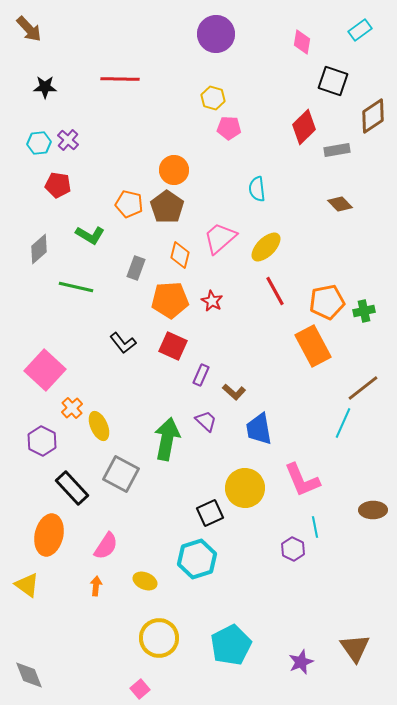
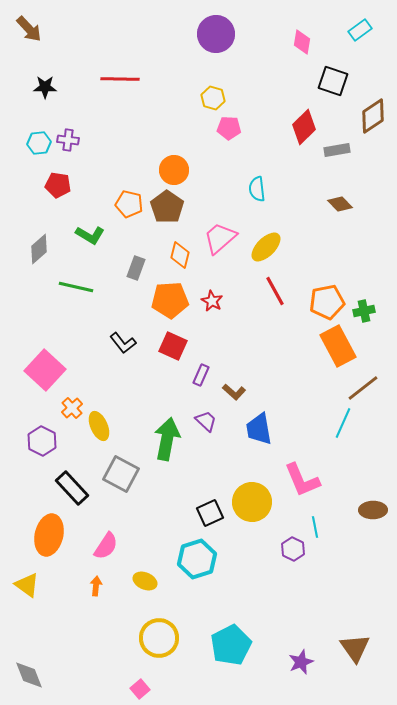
purple cross at (68, 140): rotated 35 degrees counterclockwise
orange rectangle at (313, 346): moved 25 px right
yellow circle at (245, 488): moved 7 px right, 14 px down
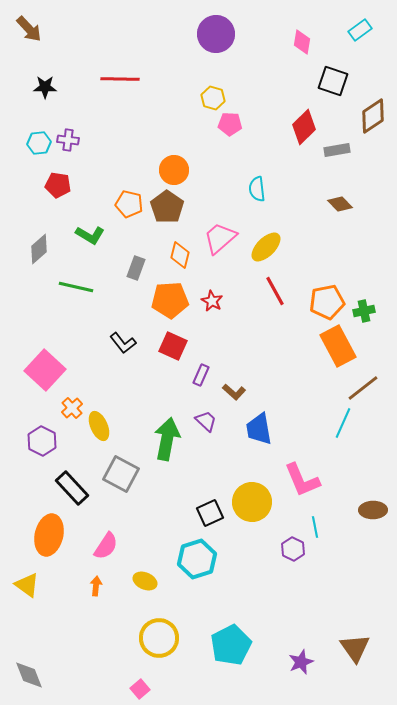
pink pentagon at (229, 128): moved 1 px right, 4 px up
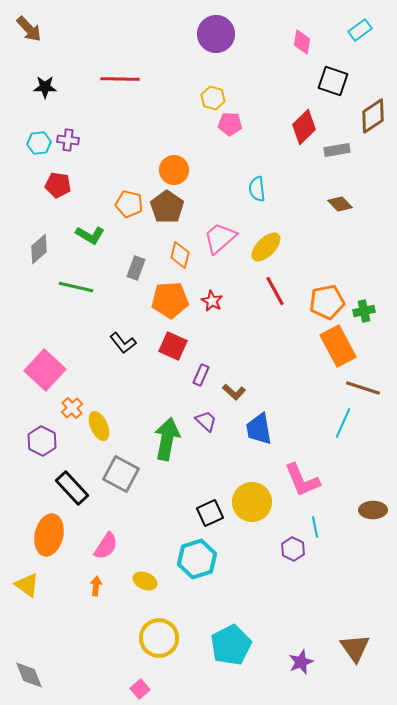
brown line at (363, 388): rotated 56 degrees clockwise
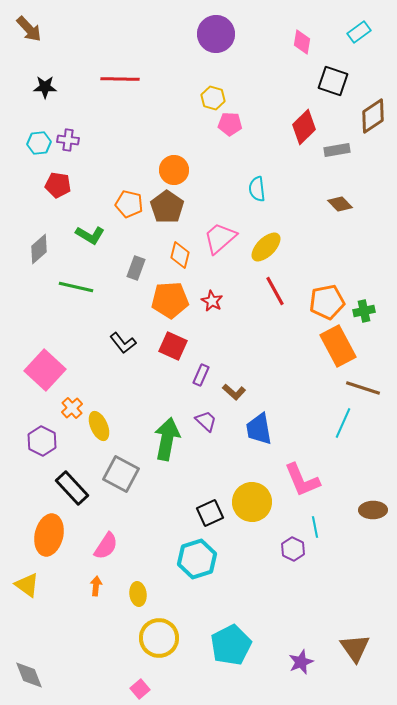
cyan rectangle at (360, 30): moved 1 px left, 2 px down
yellow ellipse at (145, 581): moved 7 px left, 13 px down; rotated 60 degrees clockwise
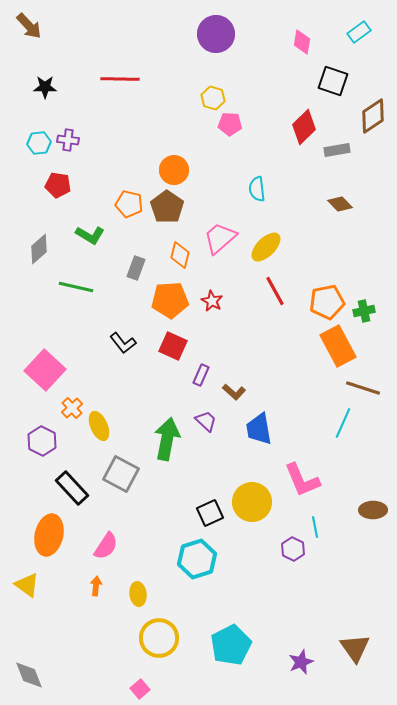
brown arrow at (29, 29): moved 3 px up
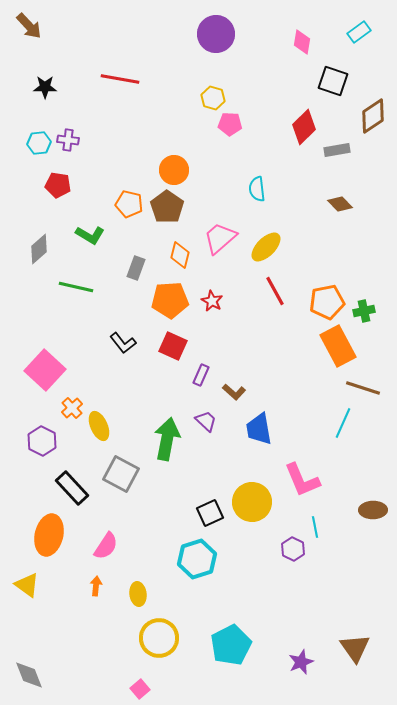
red line at (120, 79): rotated 9 degrees clockwise
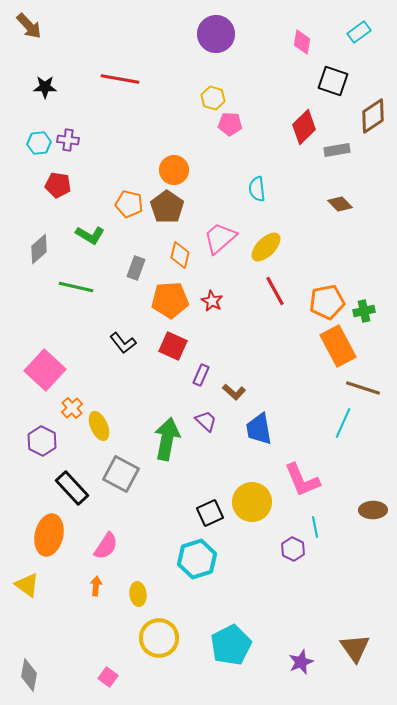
gray diamond at (29, 675): rotated 32 degrees clockwise
pink square at (140, 689): moved 32 px left, 12 px up; rotated 12 degrees counterclockwise
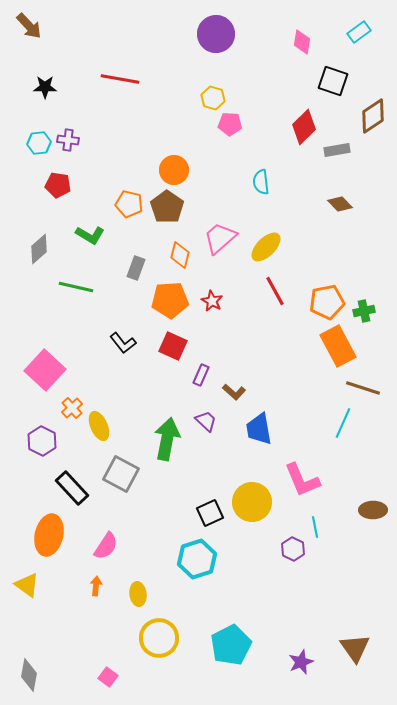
cyan semicircle at (257, 189): moved 4 px right, 7 px up
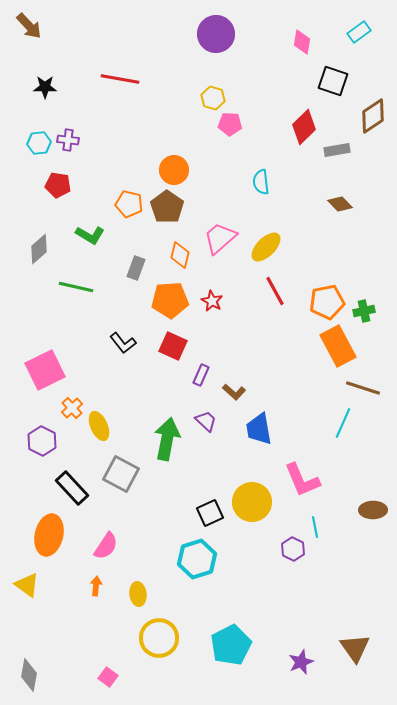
pink square at (45, 370): rotated 21 degrees clockwise
